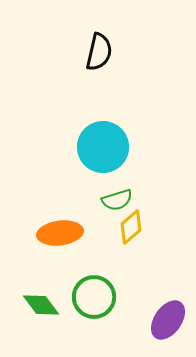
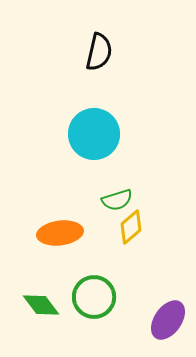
cyan circle: moved 9 px left, 13 px up
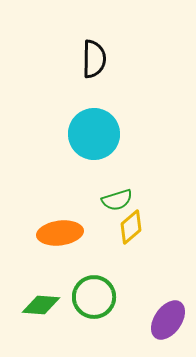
black semicircle: moved 5 px left, 7 px down; rotated 12 degrees counterclockwise
green diamond: rotated 48 degrees counterclockwise
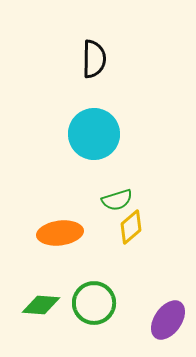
green circle: moved 6 px down
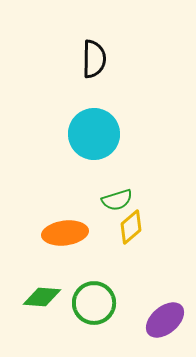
orange ellipse: moved 5 px right
green diamond: moved 1 px right, 8 px up
purple ellipse: moved 3 px left; rotated 15 degrees clockwise
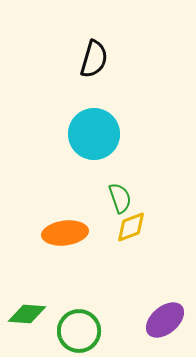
black semicircle: rotated 15 degrees clockwise
green semicircle: moved 3 px right, 2 px up; rotated 92 degrees counterclockwise
yellow diamond: rotated 20 degrees clockwise
green diamond: moved 15 px left, 17 px down
green circle: moved 15 px left, 28 px down
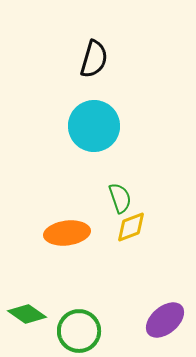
cyan circle: moved 8 px up
orange ellipse: moved 2 px right
green diamond: rotated 30 degrees clockwise
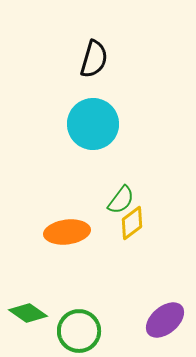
cyan circle: moved 1 px left, 2 px up
green semicircle: moved 1 px right, 2 px down; rotated 56 degrees clockwise
yellow diamond: moved 1 px right, 4 px up; rotated 16 degrees counterclockwise
orange ellipse: moved 1 px up
green diamond: moved 1 px right, 1 px up
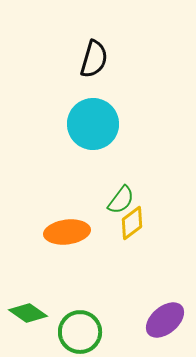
green circle: moved 1 px right, 1 px down
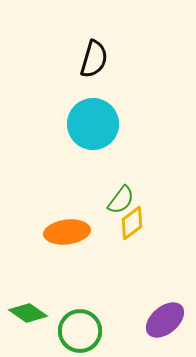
green circle: moved 1 px up
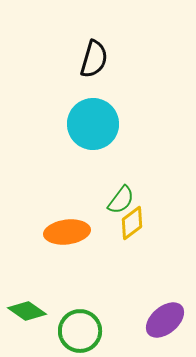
green diamond: moved 1 px left, 2 px up
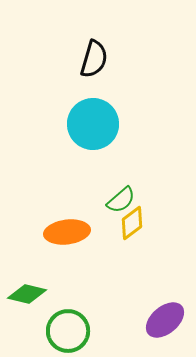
green semicircle: rotated 12 degrees clockwise
green diamond: moved 17 px up; rotated 21 degrees counterclockwise
green circle: moved 12 px left
